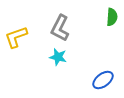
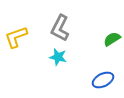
green semicircle: moved 22 px down; rotated 126 degrees counterclockwise
blue ellipse: rotated 10 degrees clockwise
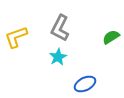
green semicircle: moved 1 px left, 2 px up
cyan star: rotated 30 degrees clockwise
blue ellipse: moved 18 px left, 4 px down
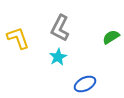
yellow L-shape: moved 2 px right, 1 px down; rotated 90 degrees clockwise
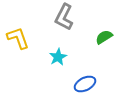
gray L-shape: moved 4 px right, 11 px up
green semicircle: moved 7 px left
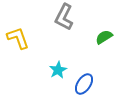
cyan star: moved 13 px down
blue ellipse: moved 1 px left; rotated 30 degrees counterclockwise
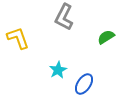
green semicircle: moved 2 px right
